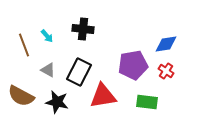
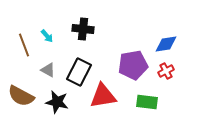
red cross: rotated 28 degrees clockwise
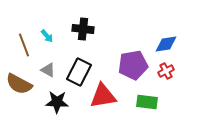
brown semicircle: moved 2 px left, 12 px up
black star: rotated 10 degrees counterclockwise
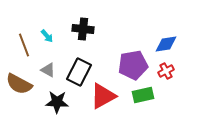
red triangle: rotated 20 degrees counterclockwise
green rectangle: moved 4 px left, 7 px up; rotated 20 degrees counterclockwise
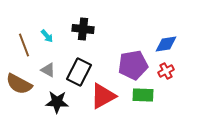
green rectangle: rotated 15 degrees clockwise
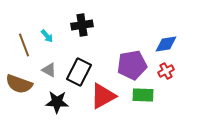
black cross: moved 1 px left, 4 px up; rotated 15 degrees counterclockwise
purple pentagon: moved 1 px left
gray triangle: moved 1 px right
brown semicircle: rotated 8 degrees counterclockwise
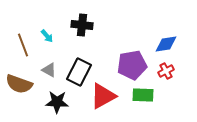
black cross: rotated 15 degrees clockwise
brown line: moved 1 px left
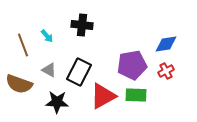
green rectangle: moved 7 px left
